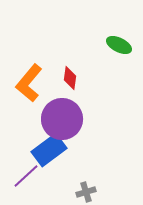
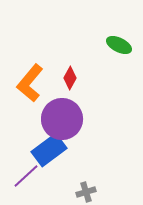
red diamond: rotated 20 degrees clockwise
orange L-shape: moved 1 px right
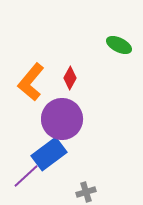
orange L-shape: moved 1 px right, 1 px up
blue rectangle: moved 4 px down
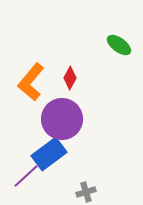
green ellipse: rotated 10 degrees clockwise
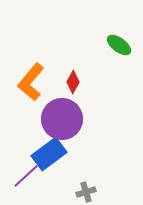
red diamond: moved 3 px right, 4 px down
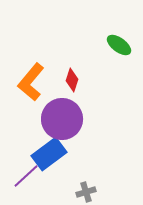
red diamond: moved 1 px left, 2 px up; rotated 10 degrees counterclockwise
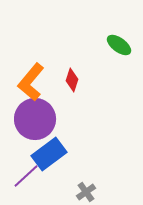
purple circle: moved 27 px left
gray cross: rotated 18 degrees counterclockwise
